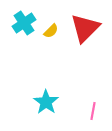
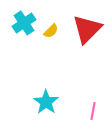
red triangle: moved 2 px right, 1 px down
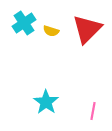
yellow semicircle: rotated 63 degrees clockwise
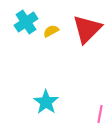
cyan cross: moved 2 px right, 1 px up
yellow semicircle: rotated 133 degrees clockwise
pink line: moved 7 px right, 3 px down
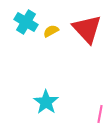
cyan cross: rotated 25 degrees counterclockwise
red triangle: rotated 28 degrees counterclockwise
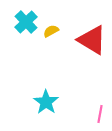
cyan cross: rotated 15 degrees clockwise
red triangle: moved 5 px right, 11 px down; rotated 16 degrees counterclockwise
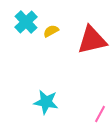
red triangle: rotated 44 degrees counterclockwise
cyan star: rotated 25 degrees counterclockwise
pink line: rotated 18 degrees clockwise
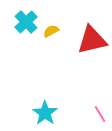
cyan star: moved 1 px left, 11 px down; rotated 25 degrees clockwise
pink line: rotated 60 degrees counterclockwise
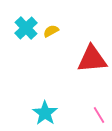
cyan cross: moved 6 px down
red triangle: moved 19 px down; rotated 8 degrees clockwise
pink line: moved 1 px left, 1 px down
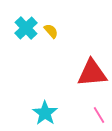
yellow semicircle: rotated 77 degrees clockwise
red triangle: moved 14 px down
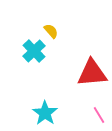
cyan cross: moved 8 px right, 23 px down
